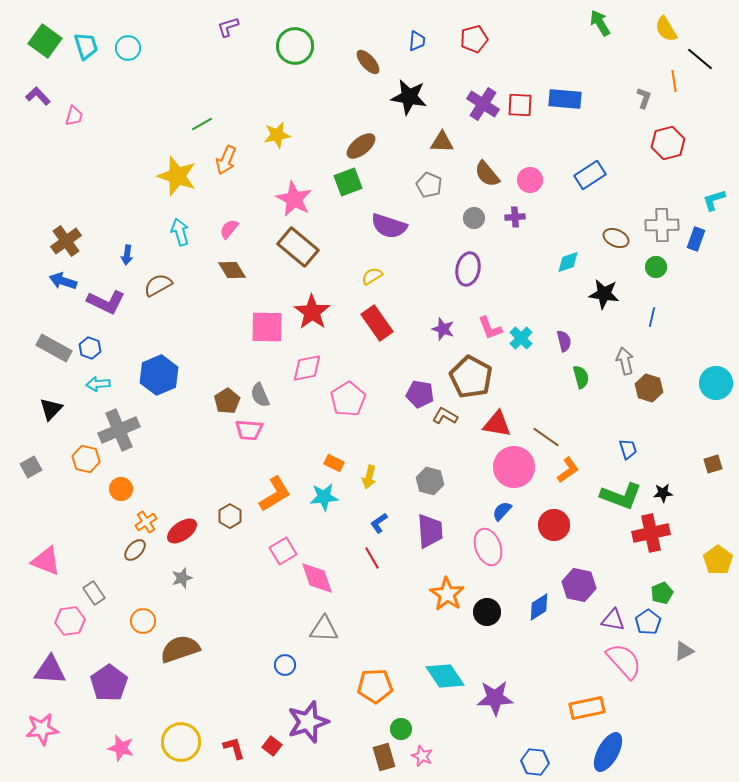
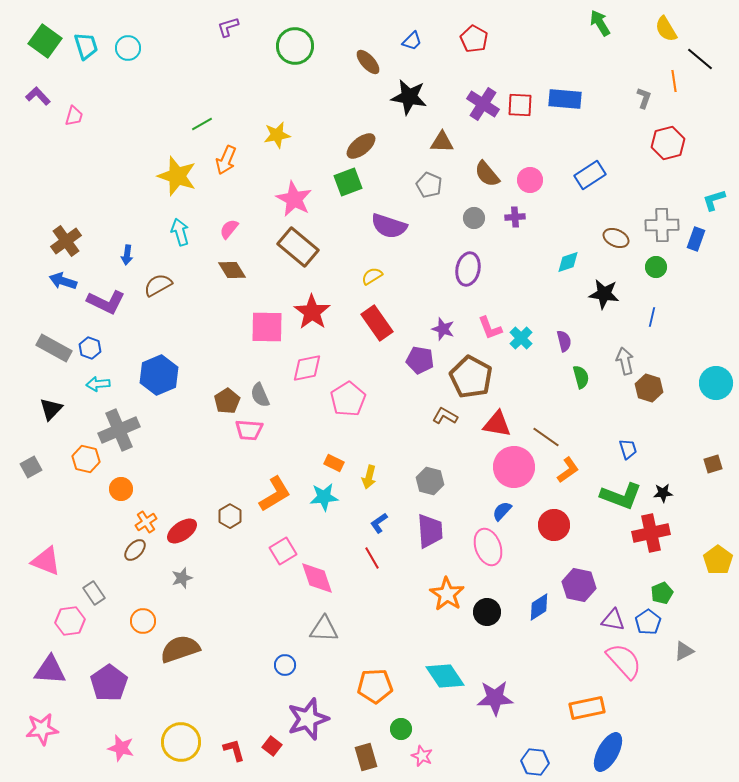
red pentagon at (474, 39): rotated 28 degrees counterclockwise
blue trapezoid at (417, 41): moved 5 px left; rotated 40 degrees clockwise
purple pentagon at (420, 394): moved 34 px up
purple star at (308, 722): moved 3 px up
red L-shape at (234, 748): moved 2 px down
brown rectangle at (384, 757): moved 18 px left
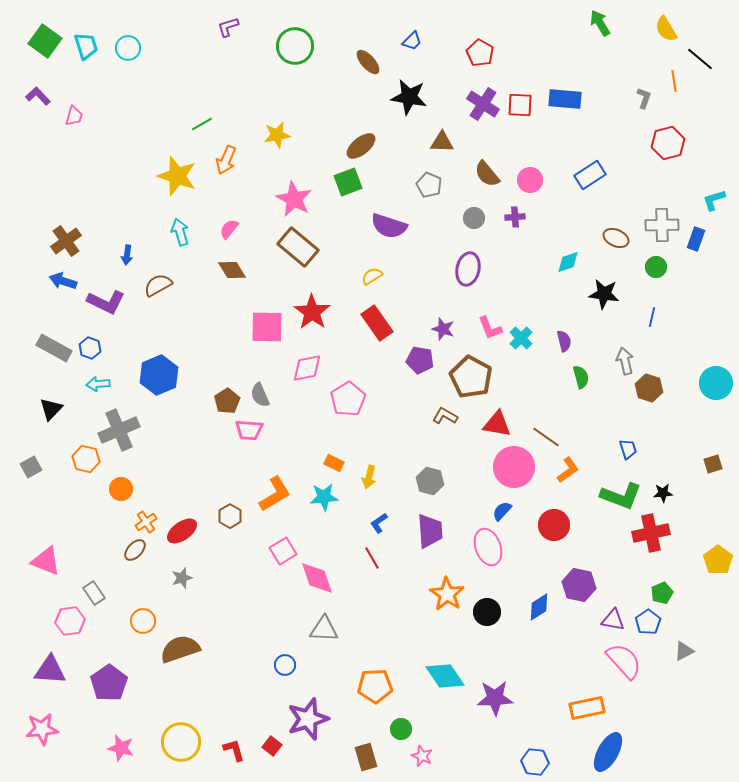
red pentagon at (474, 39): moved 6 px right, 14 px down
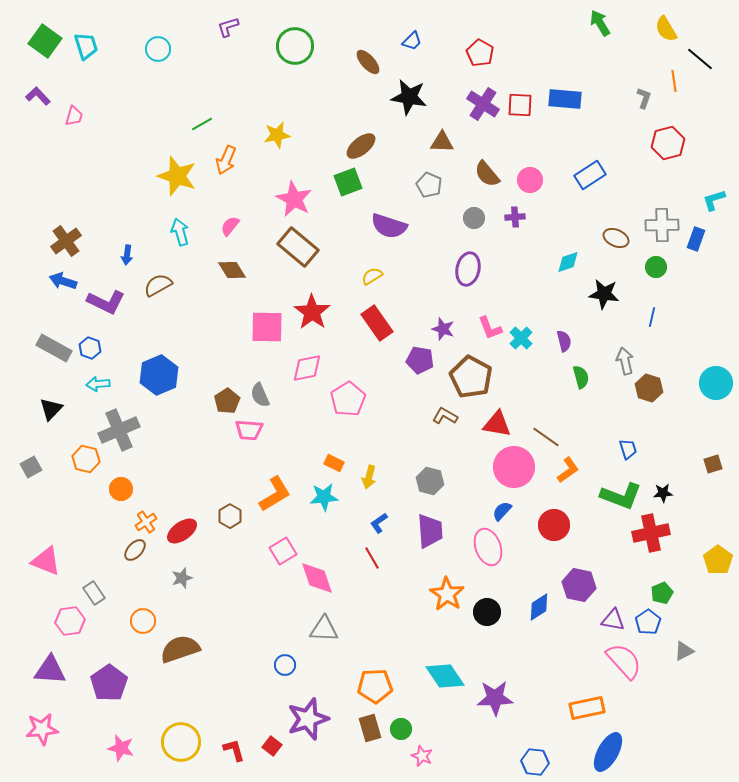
cyan circle at (128, 48): moved 30 px right, 1 px down
pink semicircle at (229, 229): moved 1 px right, 3 px up
brown rectangle at (366, 757): moved 4 px right, 29 px up
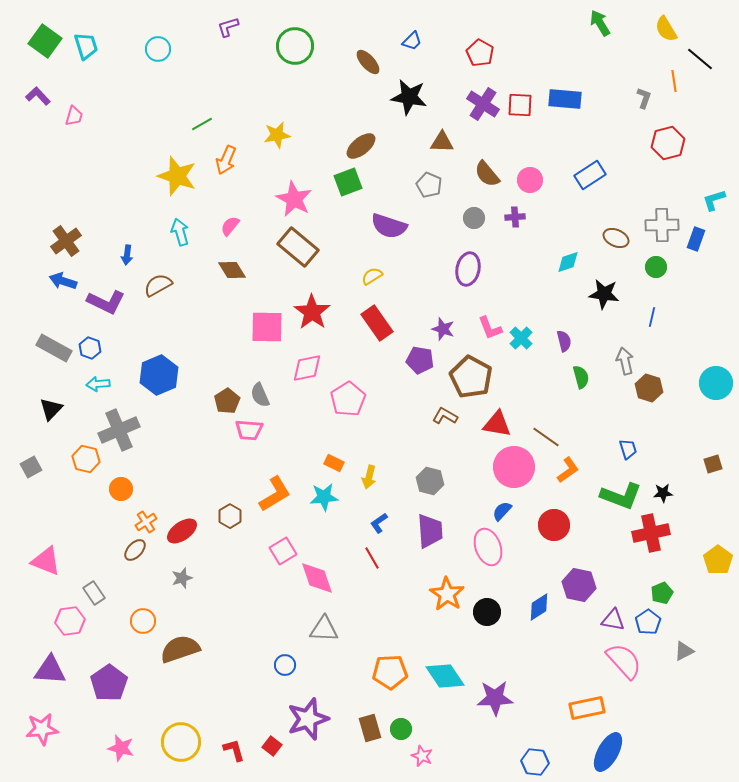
orange pentagon at (375, 686): moved 15 px right, 14 px up
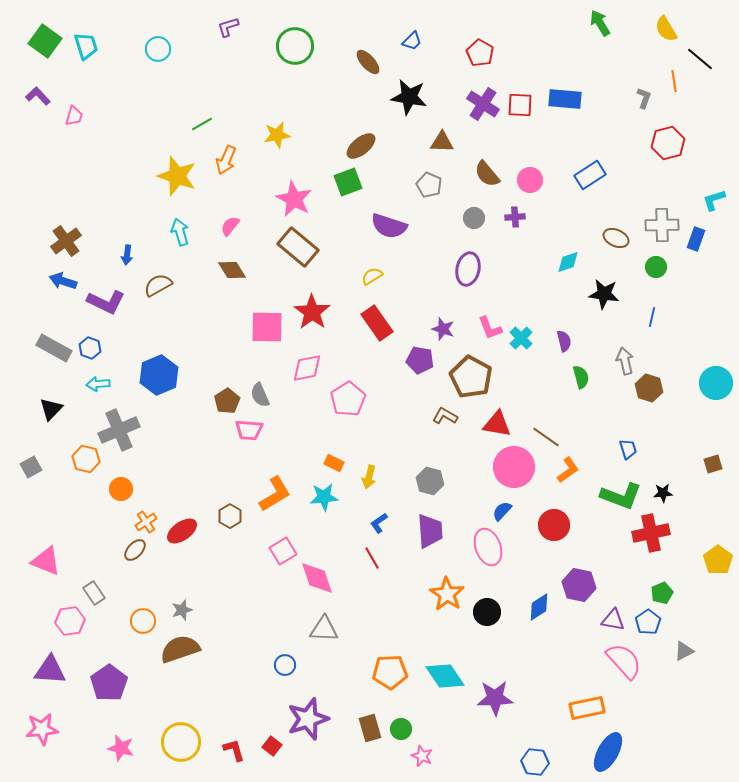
gray star at (182, 578): moved 32 px down
